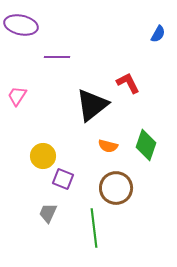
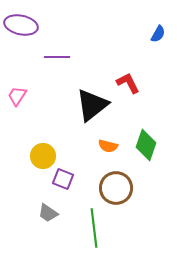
gray trapezoid: rotated 80 degrees counterclockwise
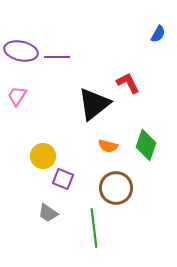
purple ellipse: moved 26 px down
black triangle: moved 2 px right, 1 px up
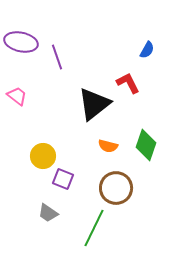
blue semicircle: moved 11 px left, 16 px down
purple ellipse: moved 9 px up
purple line: rotated 70 degrees clockwise
pink trapezoid: rotated 95 degrees clockwise
green line: rotated 33 degrees clockwise
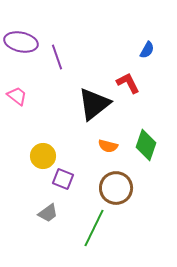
gray trapezoid: rotated 70 degrees counterclockwise
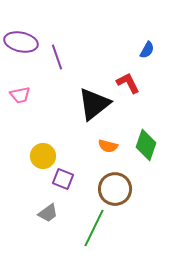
pink trapezoid: moved 3 px right, 1 px up; rotated 130 degrees clockwise
brown circle: moved 1 px left, 1 px down
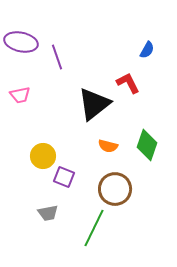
green diamond: moved 1 px right
purple square: moved 1 px right, 2 px up
gray trapezoid: rotated 25 degrees clockwise
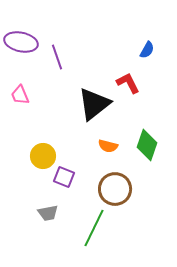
pink trapezoid: rotated 80 degrees clockwise
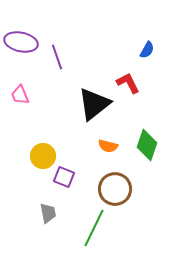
gray trapezoid: rotated 90 degrees counterclockwise
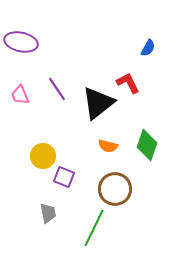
blue semicircle: moved 1 px right, 2 px up
purple line: moved 32 px down; rotated 15 degrees counterclockwise
black triangle: moved 4 px right, 1 px up
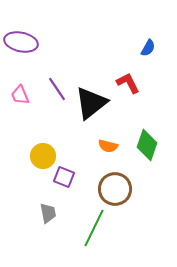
black triangle: moved 7 px left
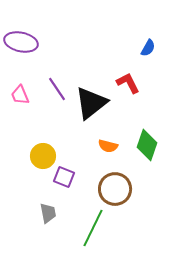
green line: moved 1 px left
